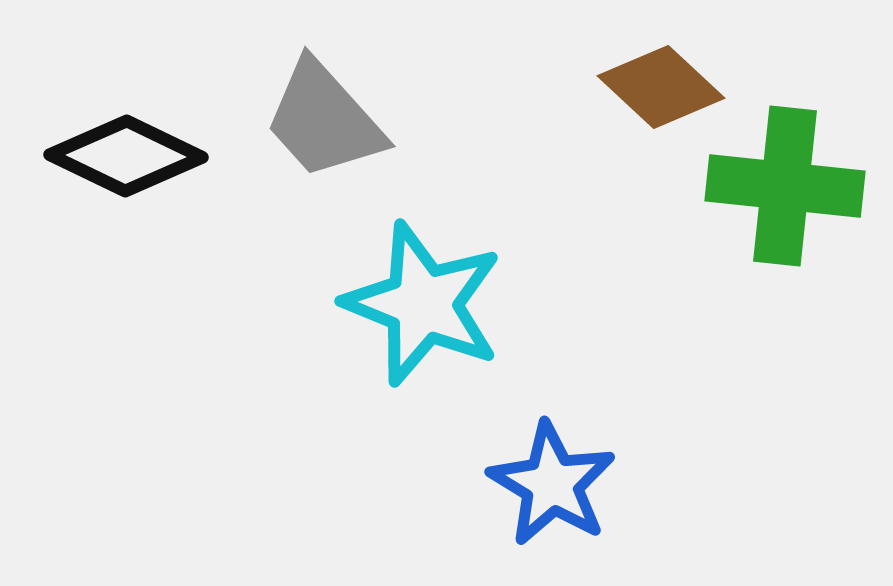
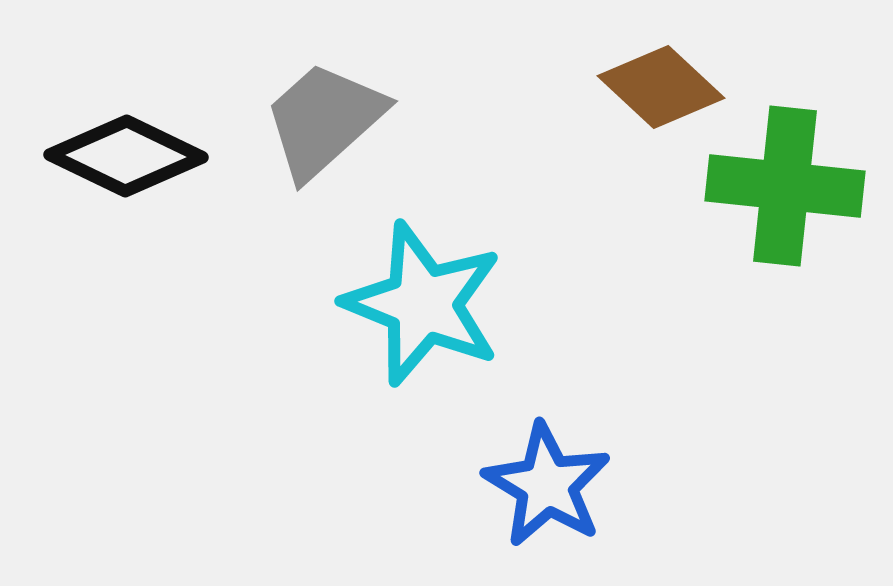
gray trapezoid: rotated 90 degrees clockwise
blue star: moved 5 px left, 1 px down
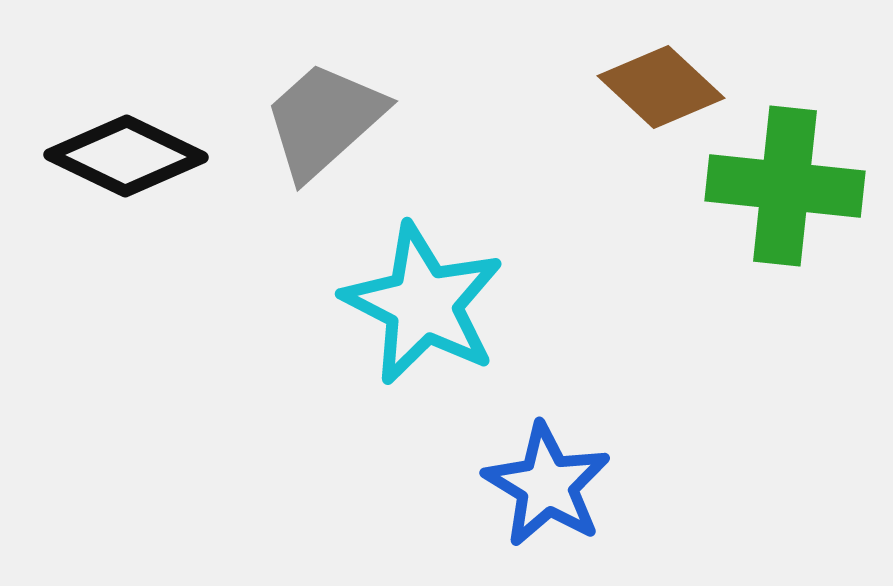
cyan star: rotated 5 degrees clockwise
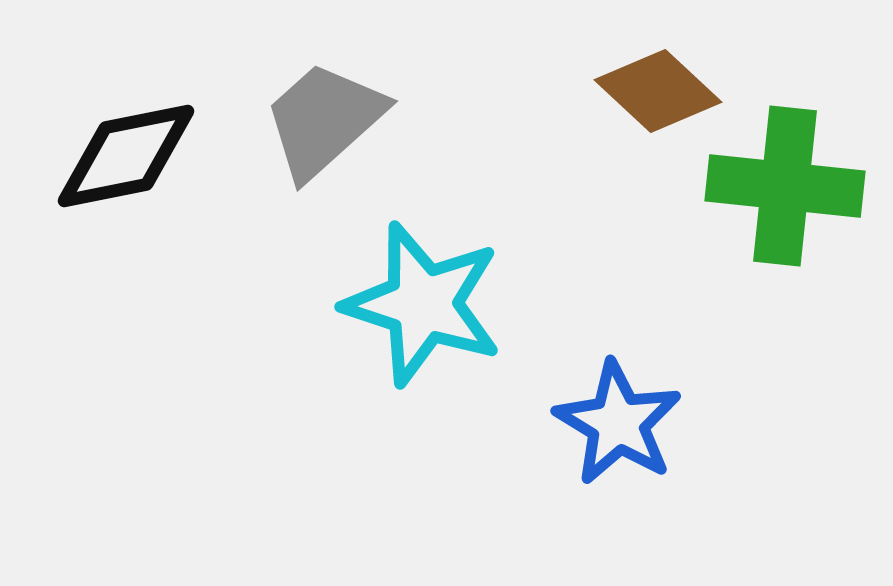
brown diamond: moved 3 px left, 4 px down
black diamond: rotated 37 degrees counterclockwise
cyan star: rotated 9 degrees counterclockwise
blue star: moved 71 px right, 62 px up
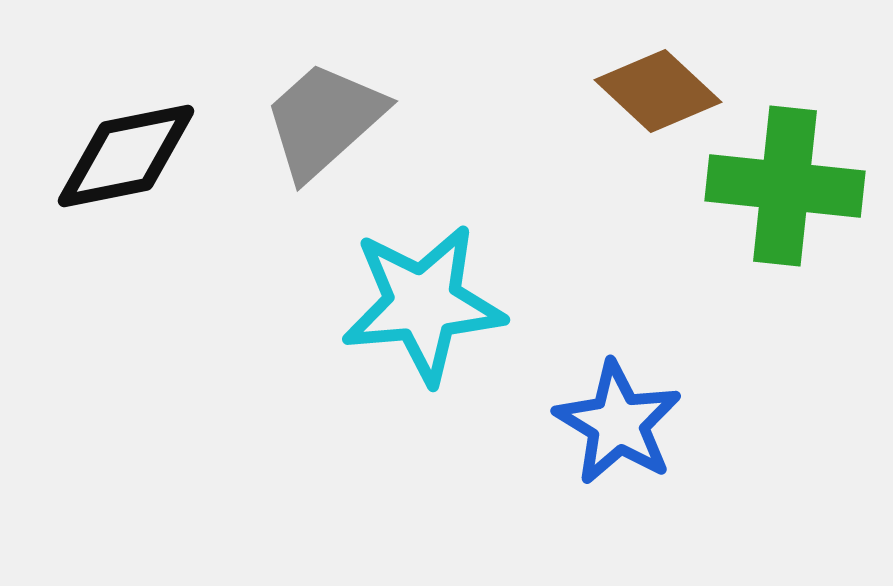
cyan star: rotated 23 degrees counterclockwise
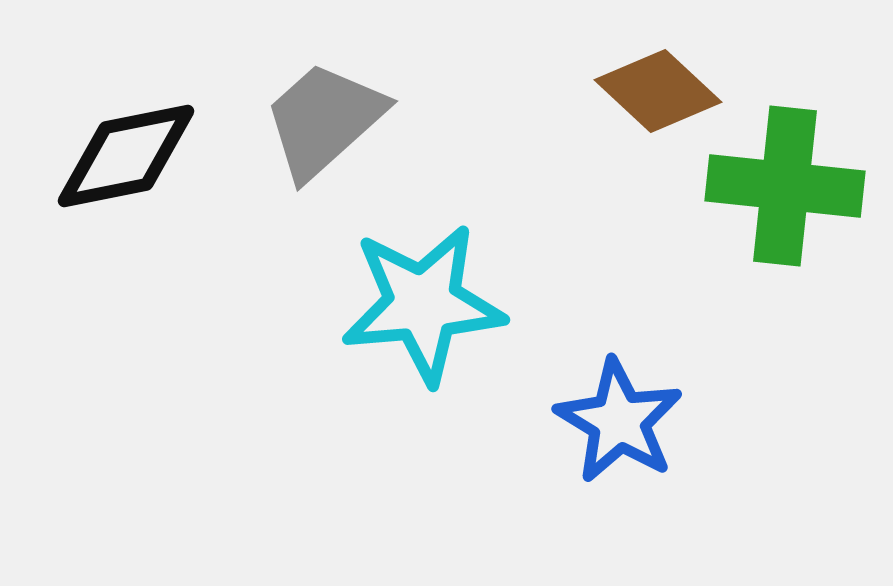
blue star: moved 1 px right, 2 px up
